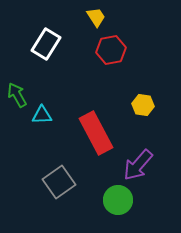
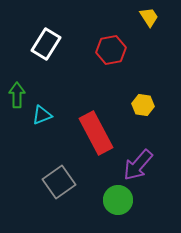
yellow trapezoid: moved 53 px right
green arrow: rotated 30 degrees clockwise
cyan triangle: rotated 20 degrees counterclockwise
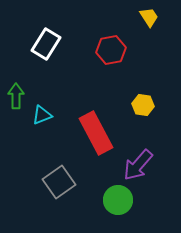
green arrow: moved 1 px left, 1 px down
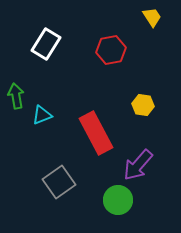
yellow trapezoid: moved 3 px right
green arrow: rotated 10 degrees counterclockwise
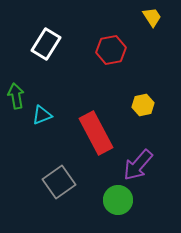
yellow hexagon: rotated 20 degrees counterclockwise
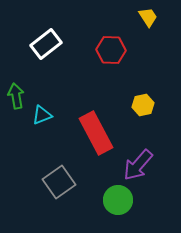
yellow trapezoid: moved 4 px left
white rectangle: rotated 20 degrees clockwise
red hexagon: rotated 12 degrees clockwise
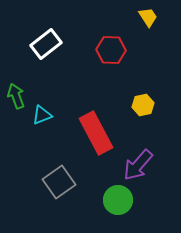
green arrow: rotated 10 degrees counterclockwise
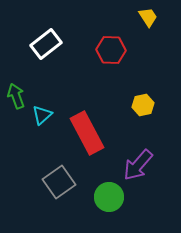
cyan triangle: rotated 20 degrees counterclockwise
red rectangle: moved 9 px left
green circle: moved 9 px left, 3 px up
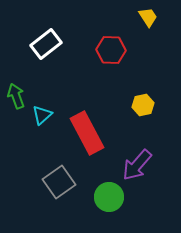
purple arrow: moved 1 px left
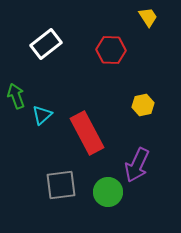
purple arrow: rotated 16 degrees counterclockwise
gray square: moved 2 px right, 3 px down; rotated 28 degrees clockwise
green circle: moved 1 px left, 5 px up
